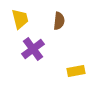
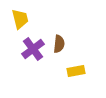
brown semicircle: moved 23 px down
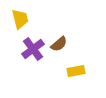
brown semicircle: rotated 42 degrees clockwise
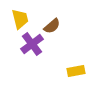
brown semicircle: moved 7 px left, 18 px up
purple cross: moved 1 px left, 5 px up
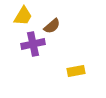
yellow trapezoid: moved 3 px right, 3 px up; rotated 45 degrees clockwise
purple cross: moved 1 px right; rotated 25 degrees clockwise
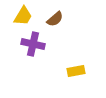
brown semicircle: moved 3 px right, 7 px up
purple cross: rotated 25 degrees clockwise
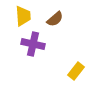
yellow trapezoid: rotated 35 degrees counterclockwise
yellow rectangle: rotated 42 degrees counterclockwise
